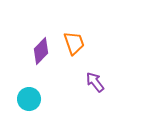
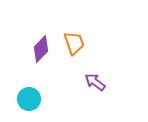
purple diamond: moved 2 px up
purple arrow: rotated 15 degrees counterclockwise
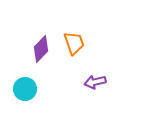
purple arrow: rotated 50 degrees counterclockwise
cyan circle: moved 4 px left, 10 px up
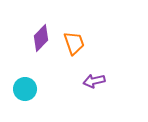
purple diamond: moved 11 px up
purple arrow: moved 1 px left, 1 px up
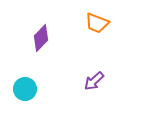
orange trapezoid: moved 23 px right, 20 px up; rotated 130 degrees clockwise
purple arrow: rotated 30 degrees counterclockwise
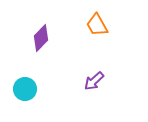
orange trapezoid: moved 2 px down; rotated 40 degrees clockwise
